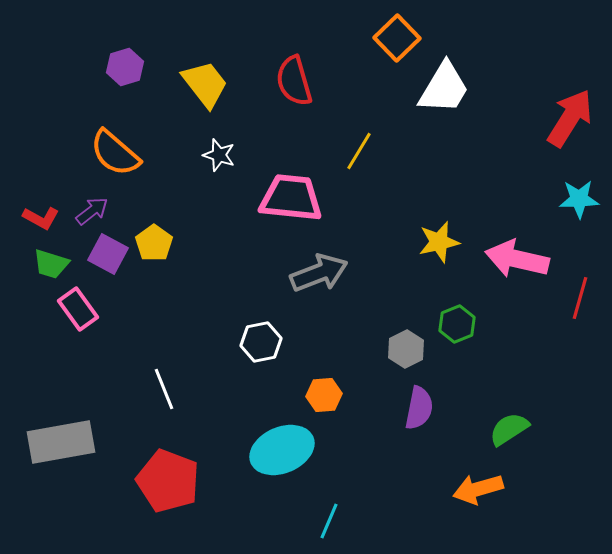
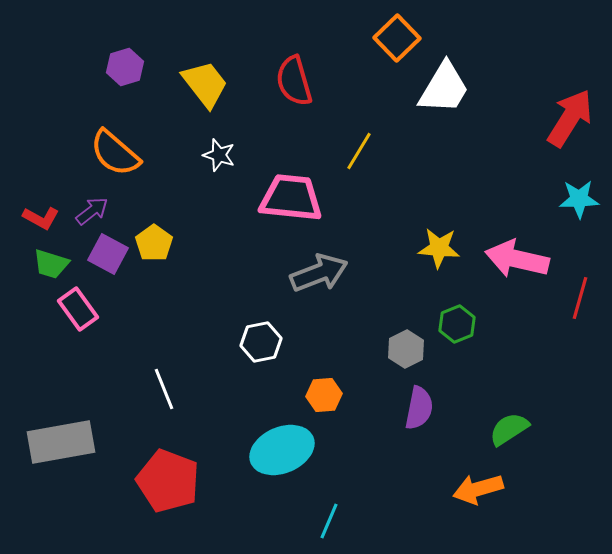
yellow star: moved 6 px down; rotated 18 degrees clockwise
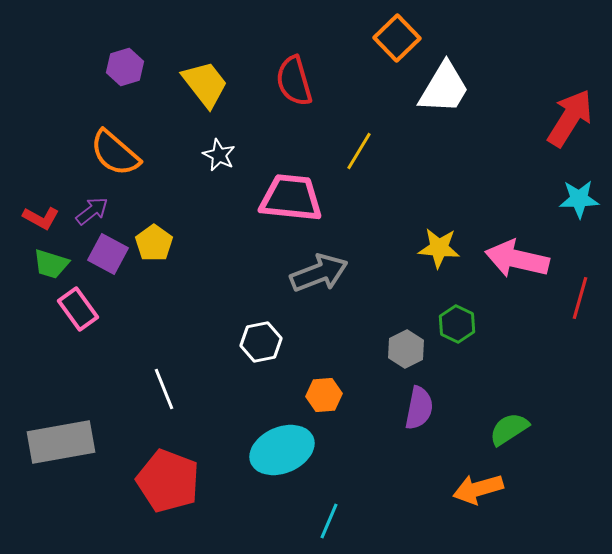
white star: rotated 8 degrees clockwise
green hexagon: rotated 12 degrees counterclockwise
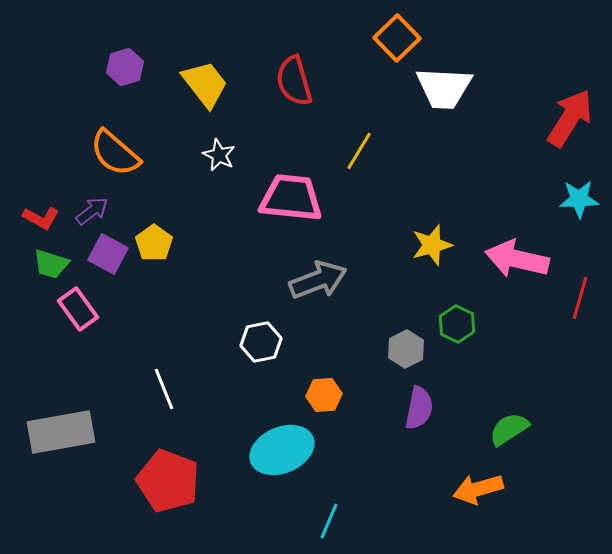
white trapezoid: rotated 62 degrees clockwise
yellow star: moved 7 px left, 3 px up; rotated 21 degrees counterclockwise
gray arrow: moved 1 px left, 7 px down
gray rectangle: moved 10 px up
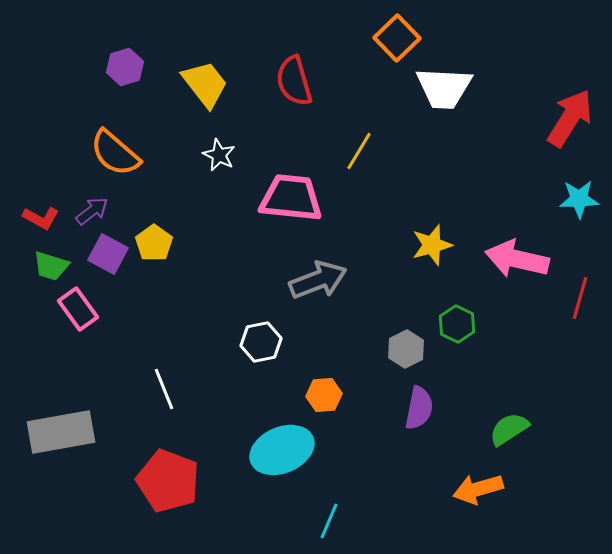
green trapezoid: moved 2 px down
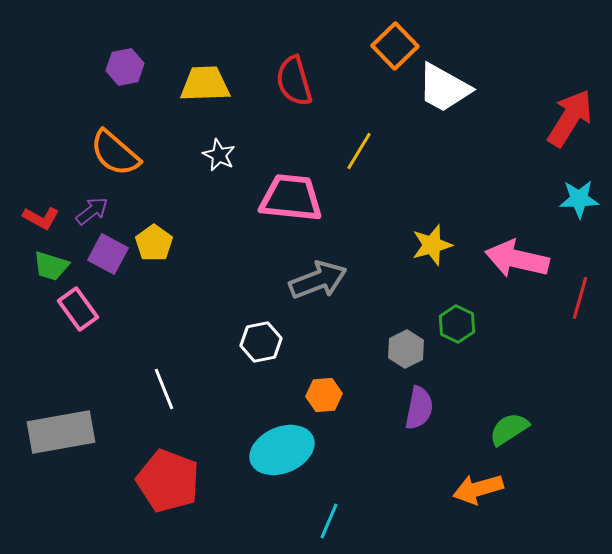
orange square: moved 2 px left, 8 px down
purple hexagon: rotated 6 degrees clockwise
yellow trapezoid: rotated 54 degrees counterclockwise
white trapezoid: rotated 26 degrees clockwise
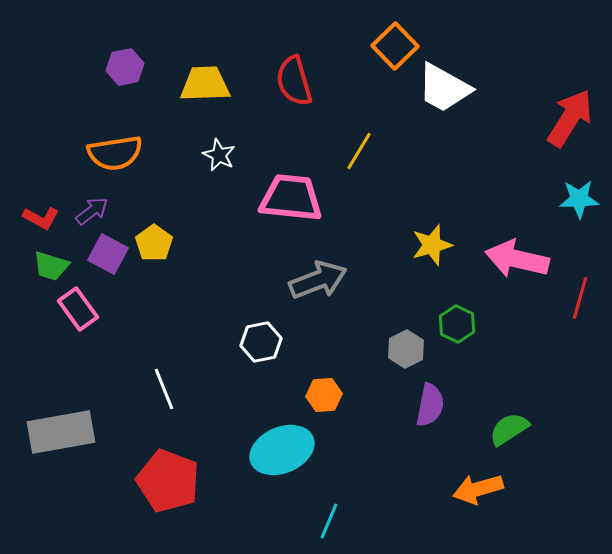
orange semicircle: rotated 50 degrees counterclockwise
purple semicircle: moved 11 px right, 3 px up
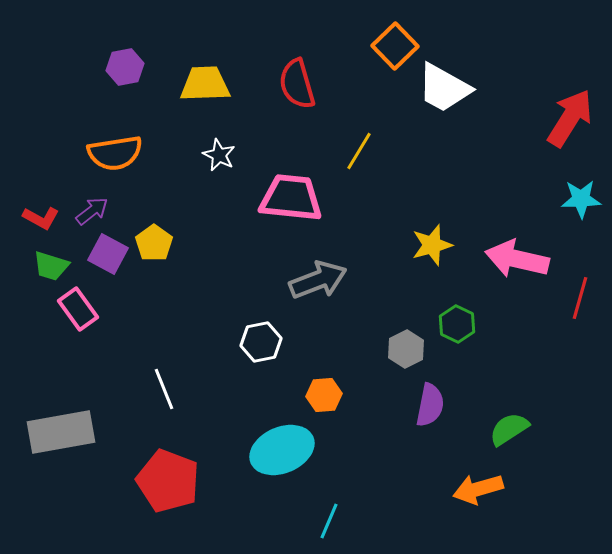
red semicircle: moved 3 px right, 3 px down
cyan star: moved 2 px right
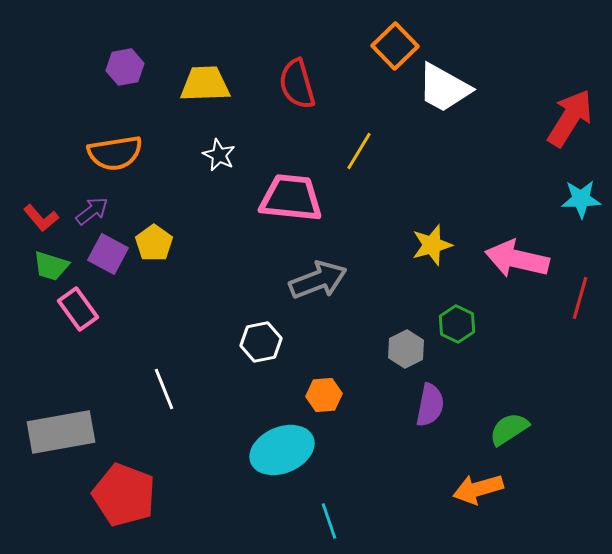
red L-shape: rotated 21 degrees clockwise
red pentagon: moved 44 px left, 14 px down
cyan line: rotated 42 degrees counterclockwise
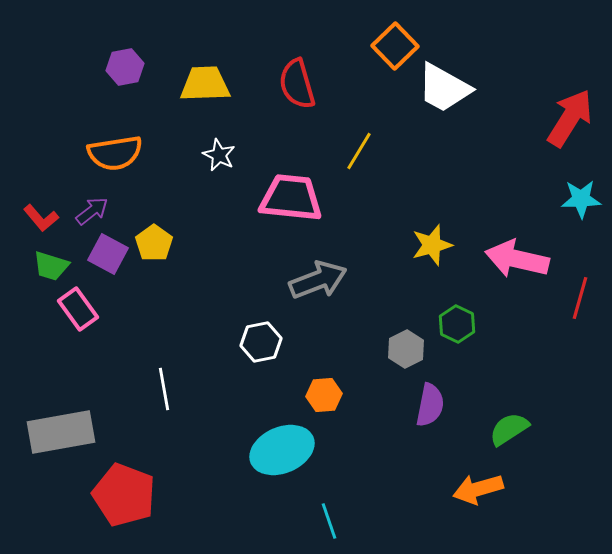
white line: rotated 12 degrees clockwise
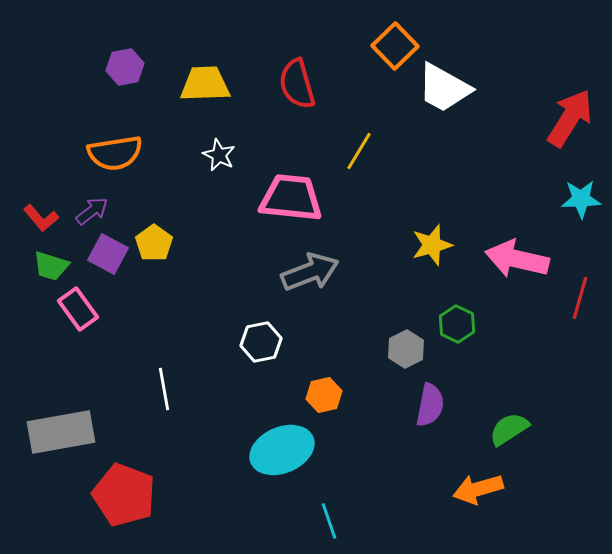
gray arrow: moved 8 px left, 8 px up
orange hexagon: rotated 8 degrees counterclockwise
